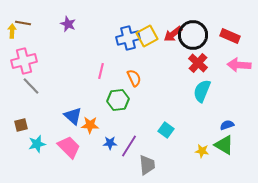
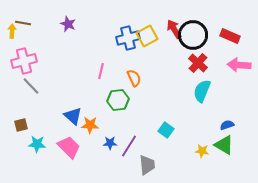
red arrow: moved 1 px right, 5 px up; rotated 96 degrees clockwise
cyan star: rotated 18 degrees clockwise
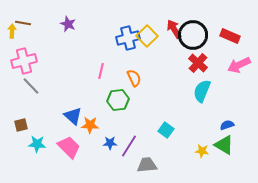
yellow square: rotated 15 degrees counterclockwise
pink arrow: rotated 30 degrees counterclockwise
gray trapezoid: rotated 90 degrees counterclockwise
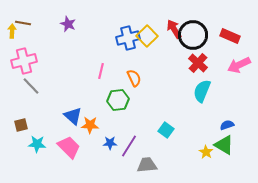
yellow star: moved 4 px right, 1 px down; rotated 24 degrees clockwise
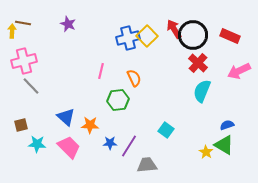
pink arrow: moved 6 px down
blue triangle: moved 7 px left, 1 px down
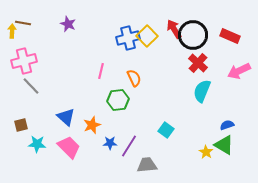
orange star: moved 2 px right; rotated 24 degrees counterclockwise
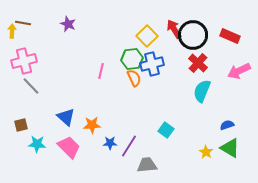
blue cross: moved 24 px right, 26 px down
green hexagon: moved 14 px right, 41 px up
orange star: rotated 18 degrees clockwise
green triangle: moved 6 px right, 3 px down
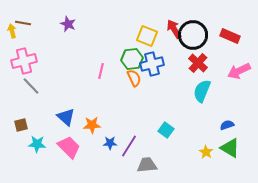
yellow arrow: rotated 16 degrees counterclockwise
yellow square: rotated 25 degrees counterclockwise
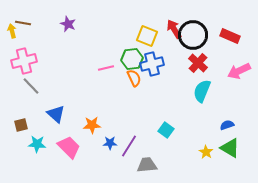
pink line: moved 5 px right, 3 px up; rotated 63 degrees clockwise
blue triangle: moved 10 px left, 3 px up
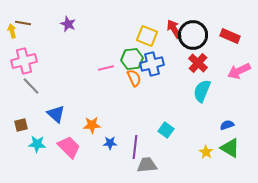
purple line: moved 6 px right, 1 px down; rotated 25 degrees counterclockwise
